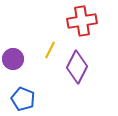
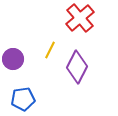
red cross: moved 2 px left, 3 px up; rotated 32 degrees counterclockwise
blue pentagon: rotated 30 degrees counterclockwise
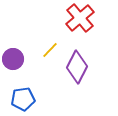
yellow line: rotated 18 degrees clockwise
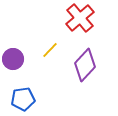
purple diamond: moved 8 px right, 2 px up; rotated 16 degrees clockwise
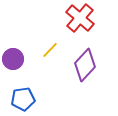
red cross: rotated 8 degrees counterclockwise
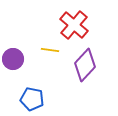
red cross: moved 6 px left, 7 px down
yellow line: rotated 54 degrees clockwise
blue pentagon: moved 9 px right; rotated 20 degrees clockwise
